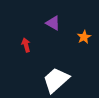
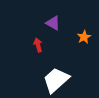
red arrow: moved 12 px right
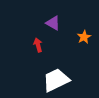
white trapezoid: rotated 16 degrees clockwise
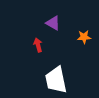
orange star: rotated 24 degrees clockwise
white trapezoid: rotated 76 degrees counterclockwise
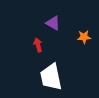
white trapezoid: moved 5 px left, 3 px up
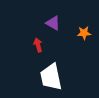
orange star: moved 4 px up
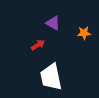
red arrow: rotated 72 degrees clockwise
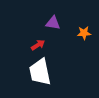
purple triangle: rotated 21 degrees counterclockwise
white trapezoid: moved 11 px left, 5 px up
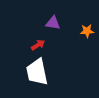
orange star: moved 3 px right, 2 px up
white trapezoid: moved 3 px left
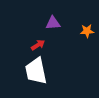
purple triangle: rotated 14 degrees counterclockwise
white trapezoid: moved 1 px left, 1 px up
